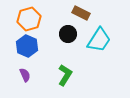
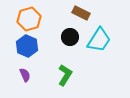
black circle: moved 2 px right, 3 px down
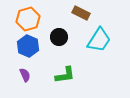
orange hexagon: moved 1 px left
black circle: moved 11 px left
blue hexagon: moved 1 px right
green L-shape: rotated 50 degrees clockwise
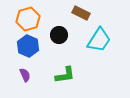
black circle: moved 2 px up
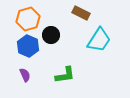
black circle: moved 8 px left
